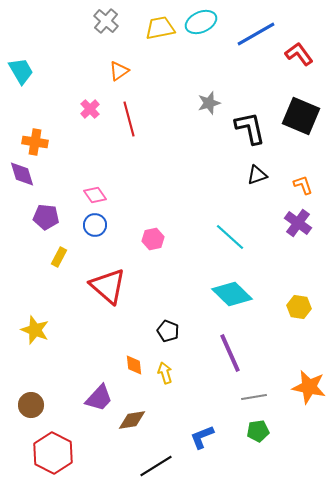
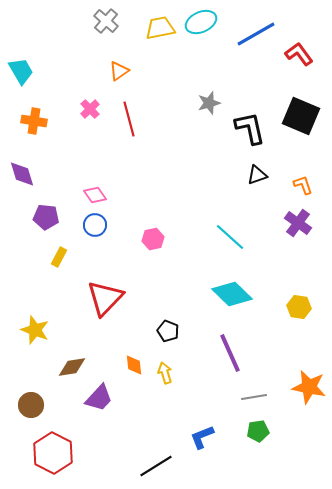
orange cross: moved 1 px left, 21 px up
red triangle: moved 3 px left, 12 px down; rotated 33 degrees clockwise
brown diamond: moved 60 px left, 53 px up
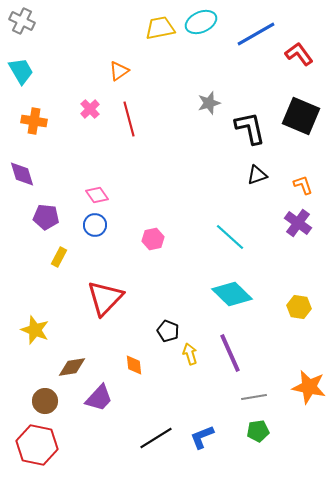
gray cross: moved 84 px left; rotated 15 degrees counterclockwise
pink diamond: moved 2 px right
yellow arrow: moved 25 px right, 19 px up
brown circle: moved 14 px right, 4 px up
red hexagon: moved 16 px left, 8 px up; rotated 15 degrees counterclockwise
black line: moved 28 px up
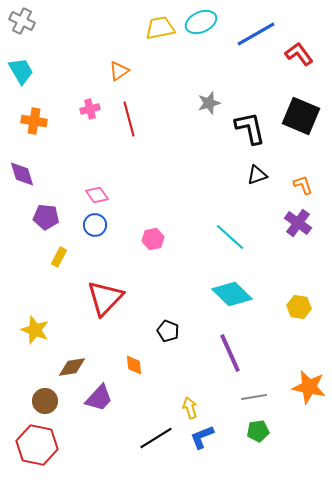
pink cross: rotated 30 degrees clockwise
yellow arrow: moved 54 px down
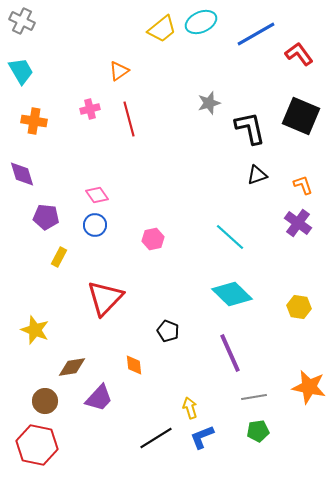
yellow trapezoid: moved 2 px right, 1 px down; rotated 152 degrees clockwise
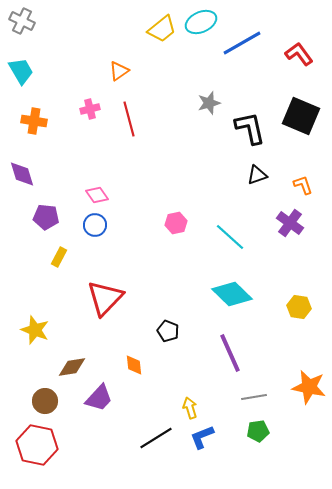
blue line: moved 14 px left, 9 px down
purple cross: moved 8 px left
pink hexagon: moved 23 px right, 16 px up
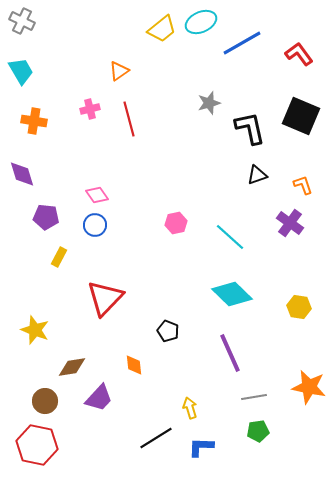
blue L-shape: moved 1 px left, 10 px down; rotated 24 degrees clockwise
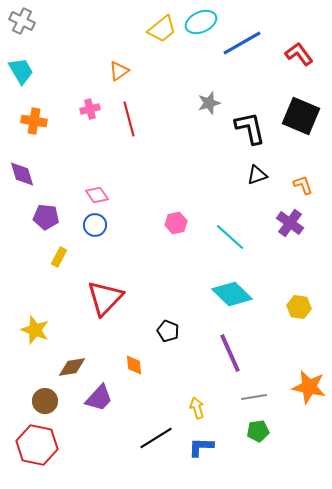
yellow arrow: moved 7 px right
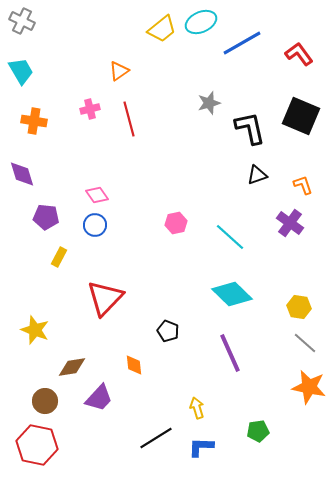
gray line: moved 51 px right, 54 px up; rotated 50 degrees clockwise
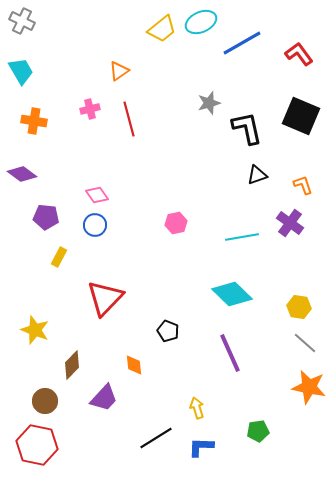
black L-shape: moved 3 px left
purple diamond: rotated 36 degrees counterclockwise
cyan line: moved 12 px right; rotated 52 degrees counterclockwise
brown diamond: moved 2 px up; rotated 36 degrees counterclockwise
purple trapezoid: moved 5 px right
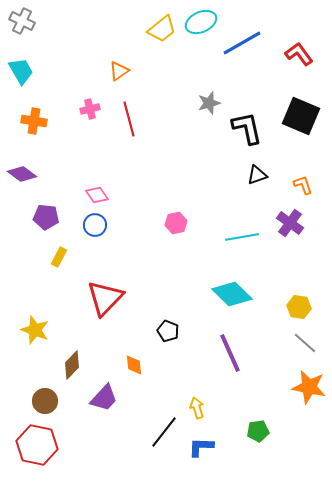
black line: moved 8 px right, 6 px up; rotated 20 degrees counterclockwise
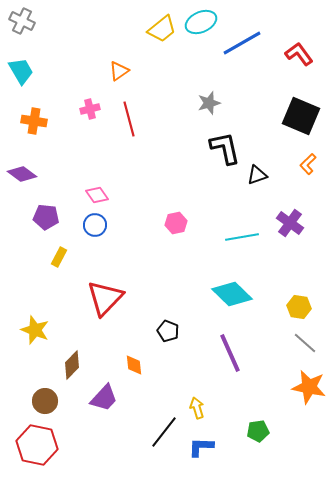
black L-shape: moved 22 px left, 20 px down
orange L-shape: moved 5 px right, 21 px up; rotated 115 degrees counterclockwise
